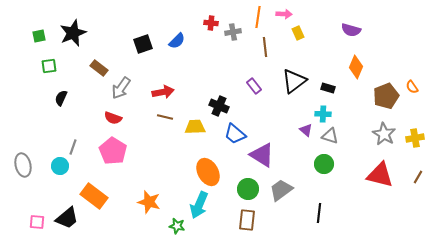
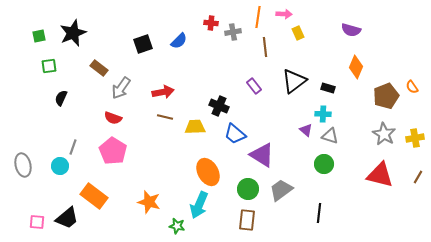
blue semicircle at (177, 41): moved 2 px right
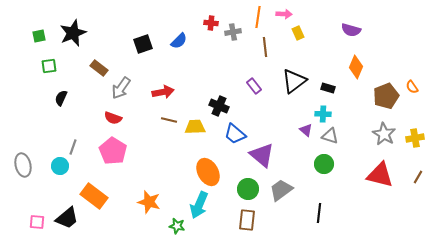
brown line at (165, 117): moved 4 px right, 3 px down
purple triangle at (262, 155): rotated 8 degrees clockwise
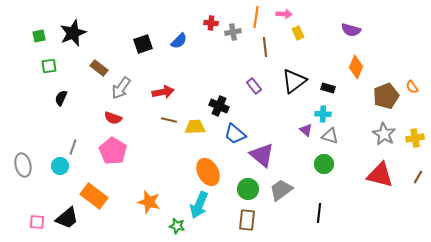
orange line at (258, 17): moved 2 px left
